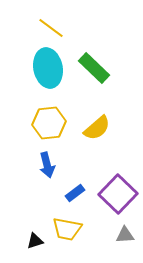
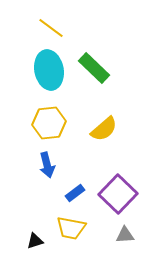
cyan ellipse: moved 1 px right, 2 px down
yellow semicircle: moved 7 px right, 1 px down
yellow trapezoid: moved 4 px right, 1 px up
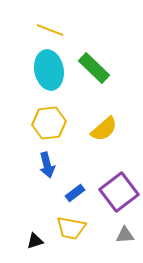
yellow line: moved 1 px left, 2 px down; rotated 16 degrees counterclockwise
purple square: moved 1 px right, 2 px up; rotated 9 degrees clockwise
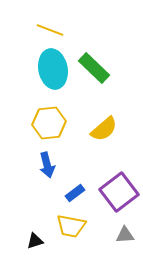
cyan ellipse: moved 4 px right, 1 px up
yellow trapezoid: moved 2 px up
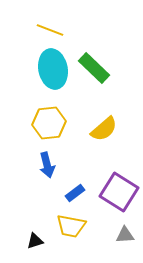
purple square: rotated 21 degrees counterclockwise
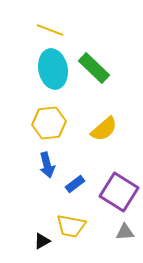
blue rectangle: moved 9 px up
gray triangle: moved 3 px up
black triangle: moved 7 px right; rotated 12 degrees counterclockwise
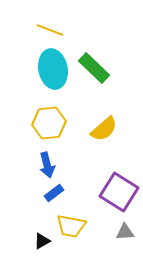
blue rectangle: moved 21 px left, 9 px down
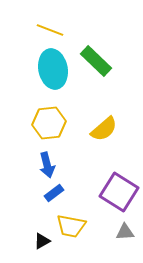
green rectangle: moved 2 px right, 7 px up
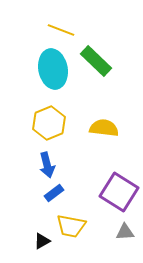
yellow line: moved 11 px right
yellow hexagon: rotated 16 degrees counterclockwise
yellow semicircle: moved 1 px up; rotated 132 degrees counterclockwise
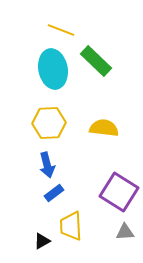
yellow hexagon: rotated 20 degrees clockwise
yellow trapezoid: rotated 76 degrees clockwise
